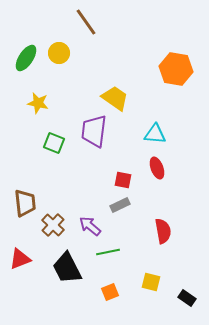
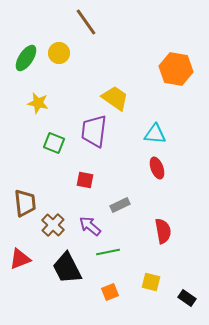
red square: moved 38 px left
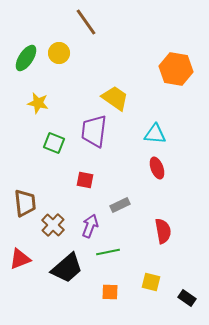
purple arrow: rotated 70 degrees clockwise
black trapezoid: rotated 104 degrees counterclockwise
orange square: rotated 24 degrees clockwise
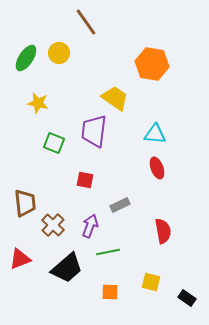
orange hexagon: moved 24 px left, 5 px up
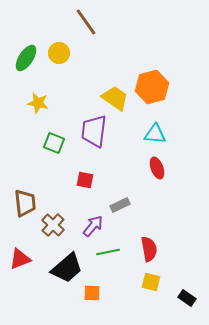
orange hexagon: moved 23 px down; rotated 24 degrees counterclockwise
purple arrow: moved 3 px right; rotated 20 degrees clockwise
red semicircle: moved 14 px left, 18 px down
orange square: moved 18 px left, 1 px down
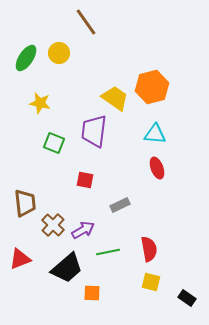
yellow star: moved 2 px right
purple arrow: moved 10 px left, 4 px down; rotated 20 degrees clockwise
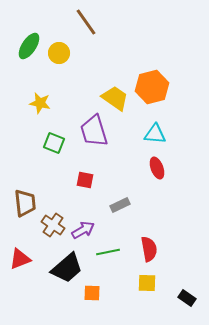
green ellipse: moved 3 px right, 12 px up
purple trapezoid: rotated 24 degrees counterclockwise
brown cross: rotated 10 degrees counterclockwise
yellow square: moved 4 px left, 1 px down; rotated 12 degrees counterclockwise
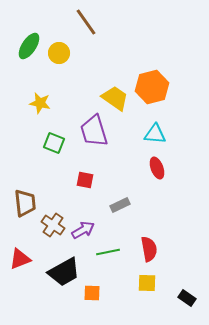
black trapezoid: moved 3 px left, 4 px down; rotated 12 degrees clockwise
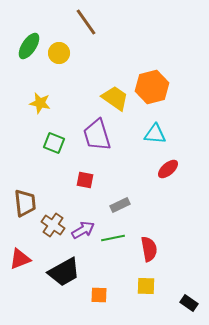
purple trapezoid: moved 3 px right, 4 px down
red ellipse: moved 11 px right, 1 px down; rotated 70 degrees clockwise
green line: moved 5 px right, 14 px up
yellow square: moved 1 px left, 3 px down
orange square: moved 7 px right, 2 px down
black rectangle: moved 2 px right, 5 px down
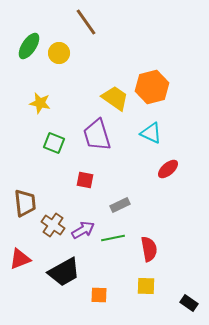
cyan triangle: moved 4 px left, 1 px up; rotated 20 degrees clockwise
